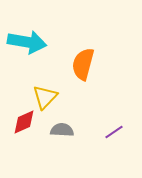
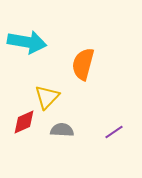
yellow triangle: moved 2 px right
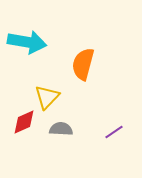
gray semicircle: moved 1 px left, 1 px up
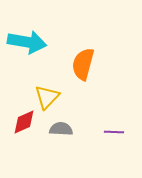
purple line: rotated 36 degrees clockwise
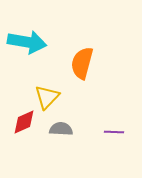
orange semicircle: moved 1 px left, 1 px up
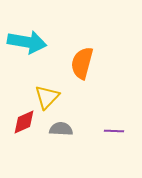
purple line: moved 1 px up
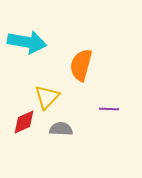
orange semicircle: moved 1 px left, 2 px down
purple line: moved 5 px left, 22 px up
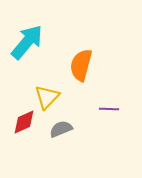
cyan arrow: rotated 60 degrees counterclockwise
gray semicircle: rotated 25 degrees counterclockwise
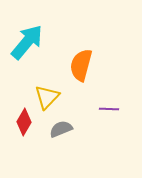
red diamond: rotated 36 degrees counterclockwise
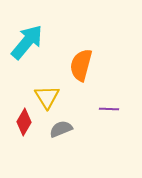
yellow triangle: rotated 16 degrees counterclockwise
